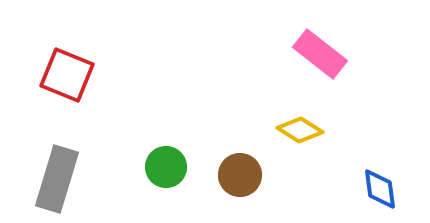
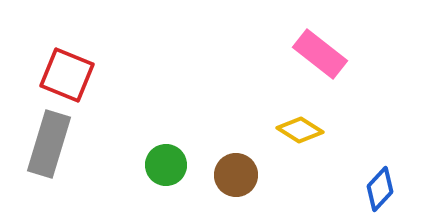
green circle: moved 2 px up
brown circle: moved 4 px left
gray rectangle: moved 8 px left, 35 px up
blue diamond: rotated 51 degrees clockwise
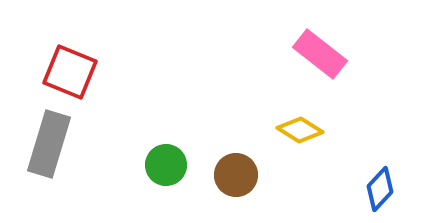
red square: moved 3 px right, 3 px up
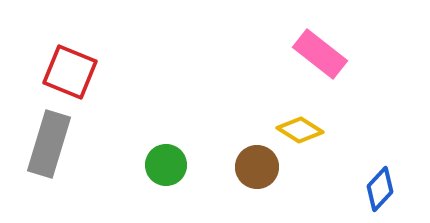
brown circle: moved 21 px right, 8 px up
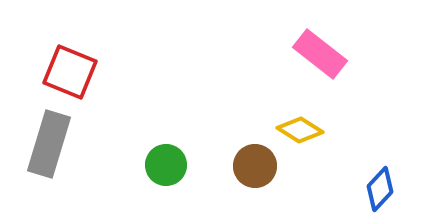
brown circle: moved 2 px left, 1 px up
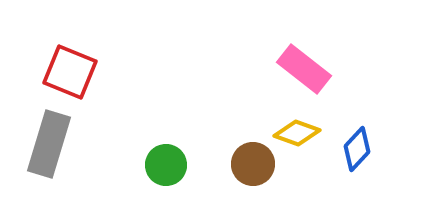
pink rectangle: moved 16 px left, 15 px down
yellow diamond: moved 3 px left, 3 px down; rotated 12 degrees counterclockwise
brown circle: moved 2 px left, 2 px up
blue diamond: moved 23 px left, 40 px up
